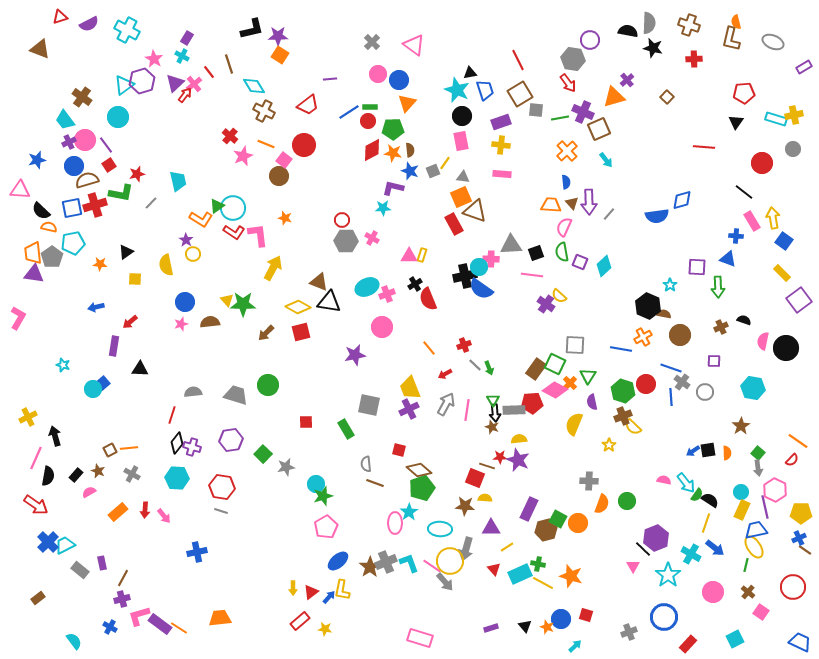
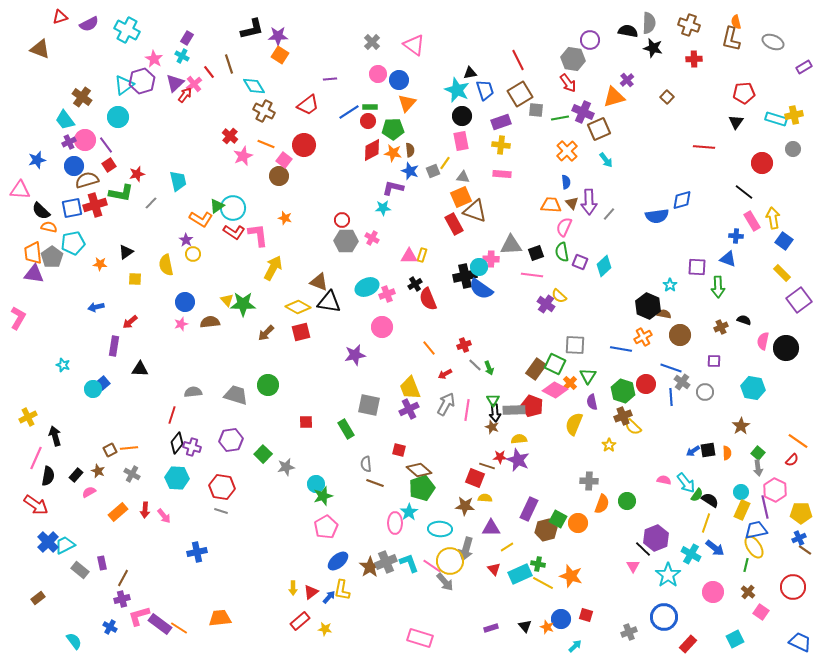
red pentagon at (532, 403): moved 3 px down; rotated 25 degrees clockwise
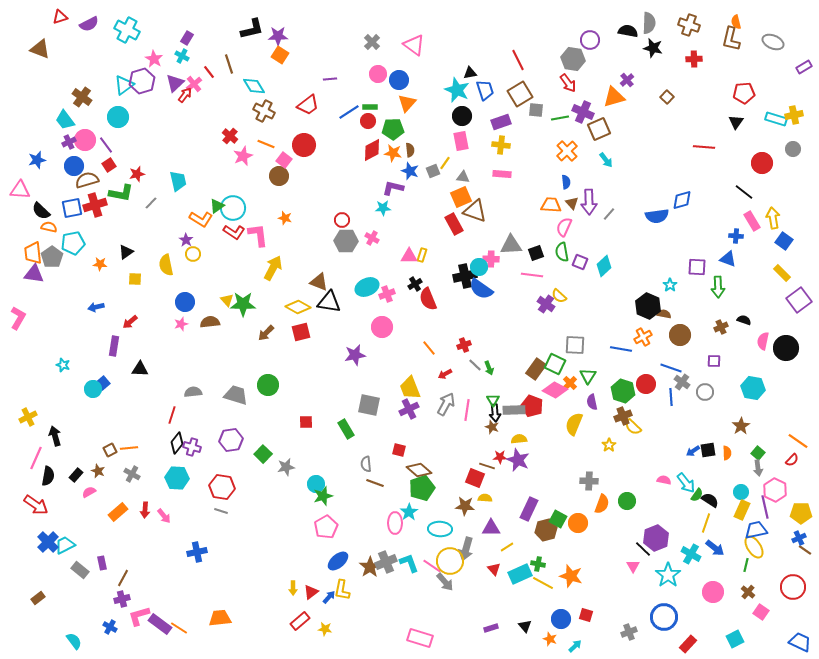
orange star at (547, 627): moved 3 px right, 12 px down
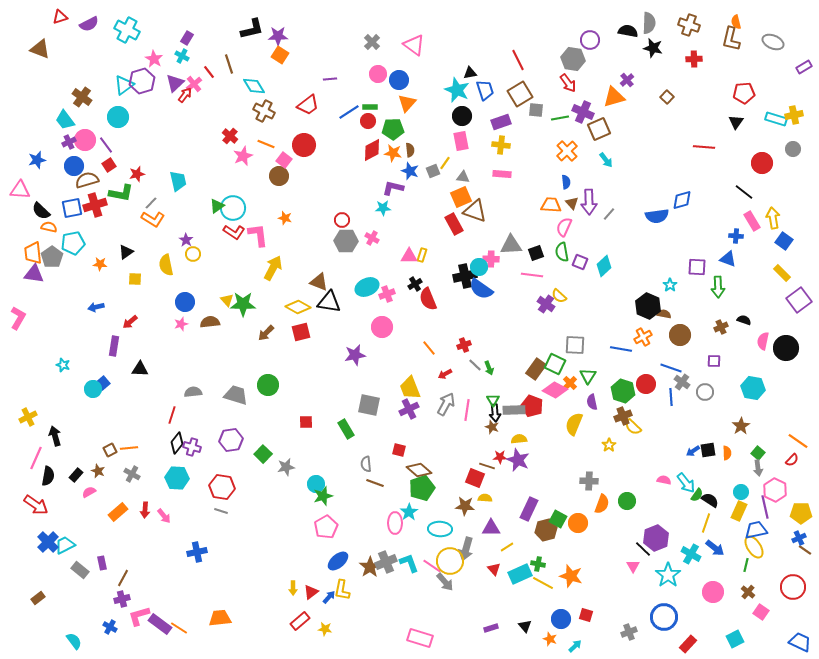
orange L-shape at (201, 219): moved 48 px left
yellow rectangle at (742, 510): moved 3 px left, 1 px down
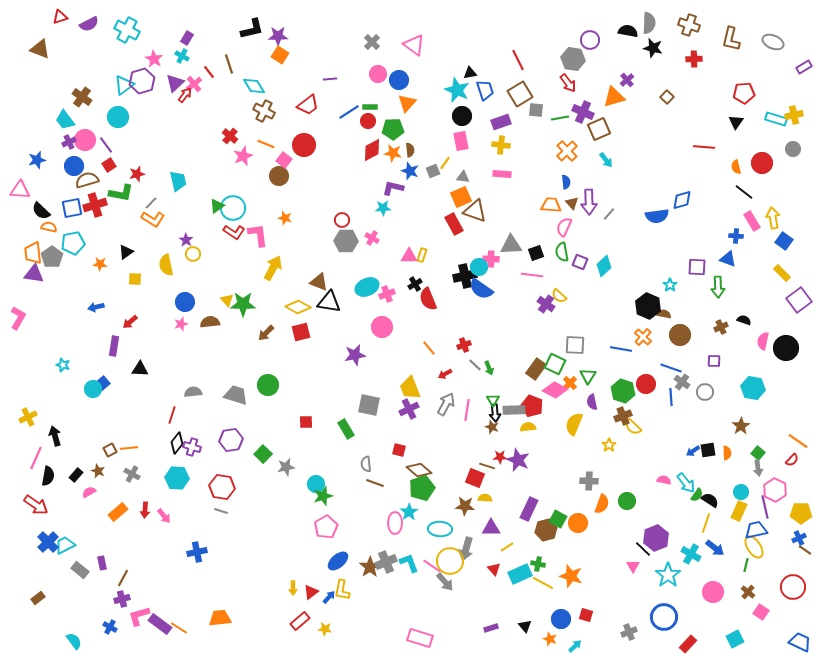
orange semicircle at (736, 22): moved 145 px down
orange cross at (643, 337): rotated 18 degrees counterclockwise
yellow semicircle at (519, 439): moved 9 px right, 12 px up
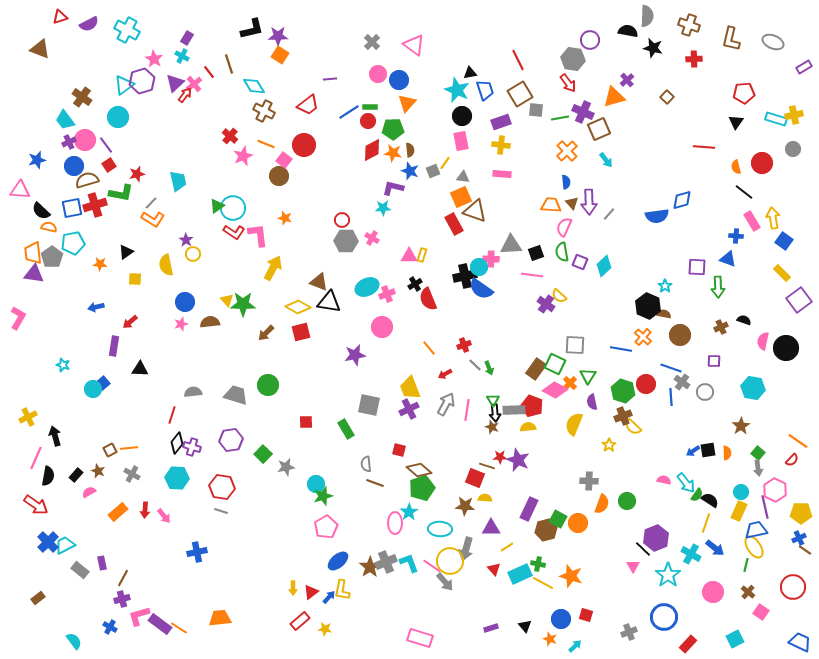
gray semicircle at (649, 23): moved 2 px left, 7 px up
cyan star at (670, 285): moved 5 px left, 1 px down
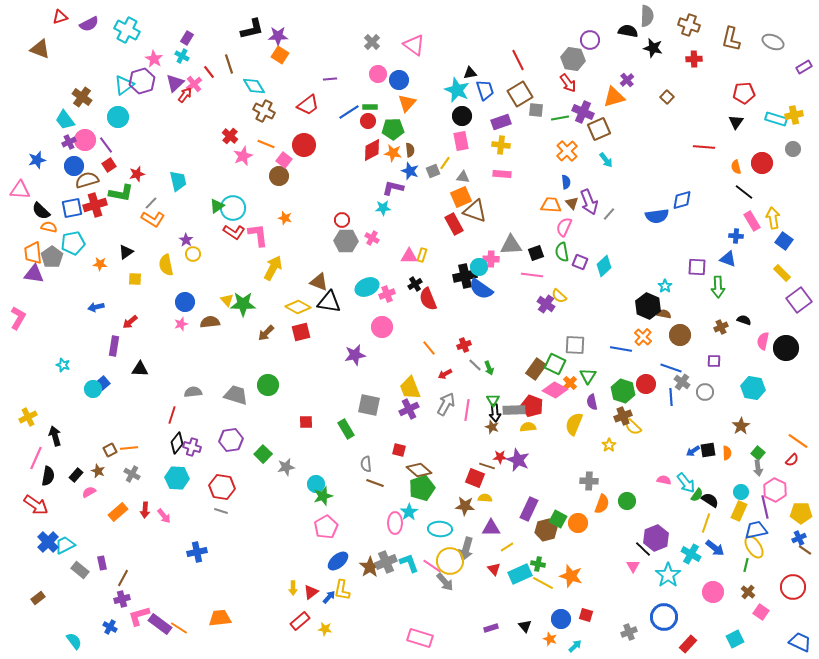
purple arrow at (589, 202): rotated 20 degrees counterclockwise
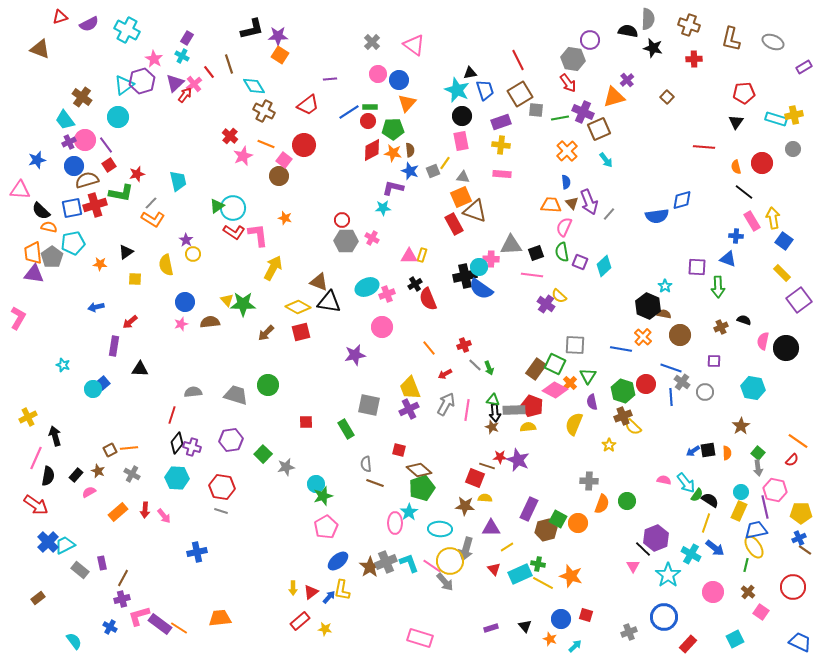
gray semicircle at (647, 16): moved 1 px right, 3 px down
green triangle at (493, 400): rotated 48 degrees counterclockwise
pink hexagon at (775, 490): rotated 15 degrees counterclockwise
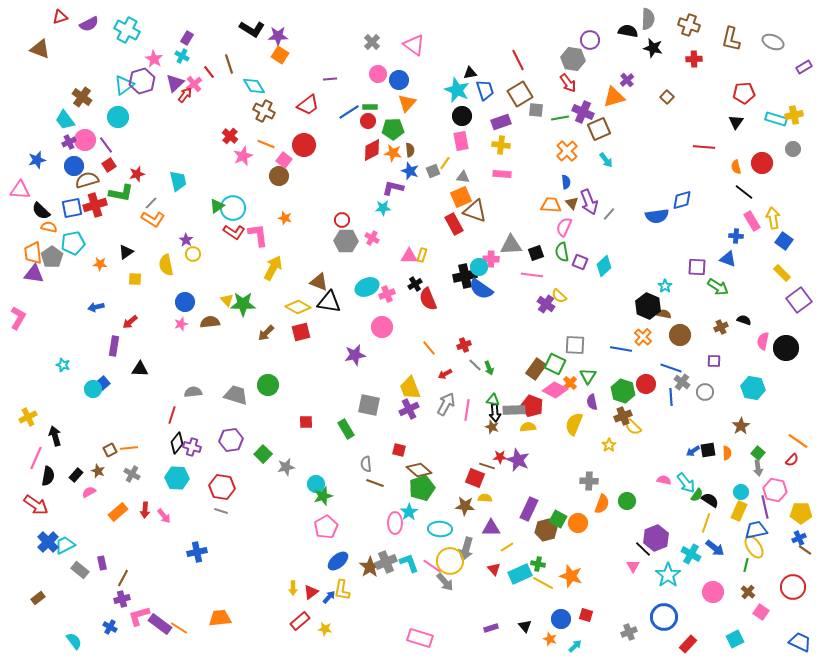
black L-shape at (252, 29): rotated 45 degrees clockwise
green arrow at (718, 287): rotated 55 degrees counterclockwise
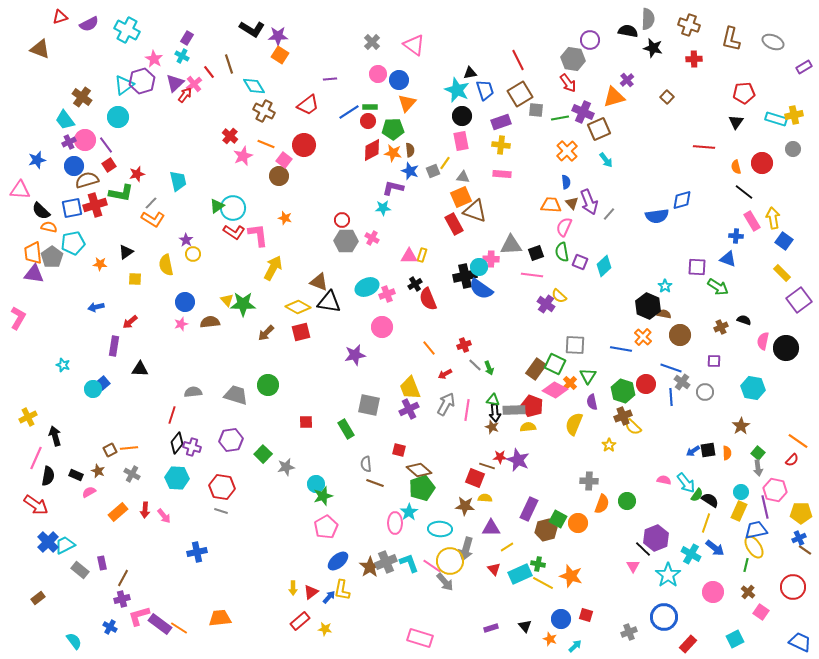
black rectangle at (76, 475): rotated 72 degrees clockwise
